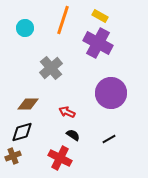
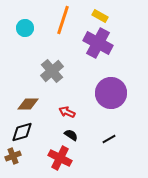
gray cross: moved 1 px right, 3 px down
black semicircle: moved 2 px left
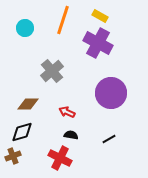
black semicircle: rotated 24 degrees counterclockwise
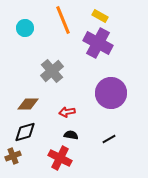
orange line: rotated 40 degrees counterclockwise
red arrow: rotated 35 degrees counterclockwise
black diamond: moved 3 px right
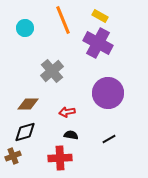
purple circle: moved 3 px left
red cross: rotated 30 degrees counterclockwise
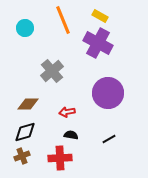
brown cross: moved 9 px right
